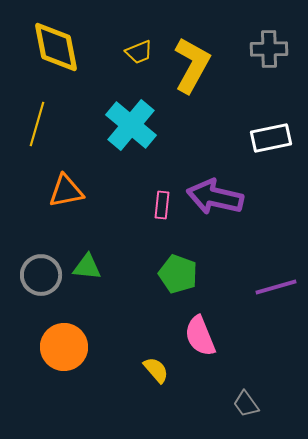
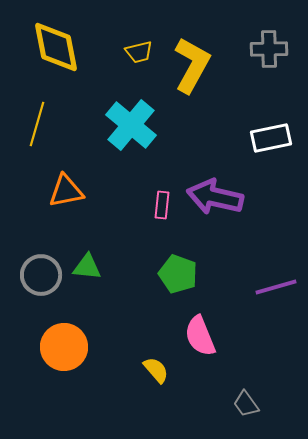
yellow trapezoid: rotated 8 degrees clockwise
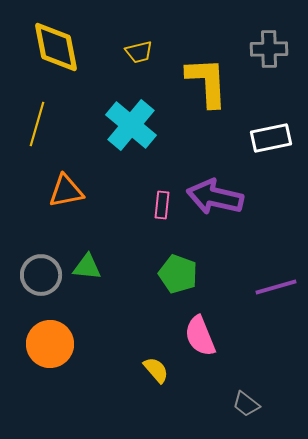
yellow L-shape: moved 15 px right, 17 px down; rotated 32 degrees counterclockwise
orange circle: moved 14 px left, 3 px up
gray trapezoid: rotated 16 degrees counterclockwise
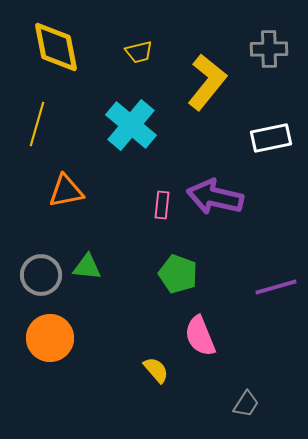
yellow L-shape: rotated 42 degrees clockwise
orange circle: moved 6 px up
gray trapezoid: rotated 96 degrees counterclockwise
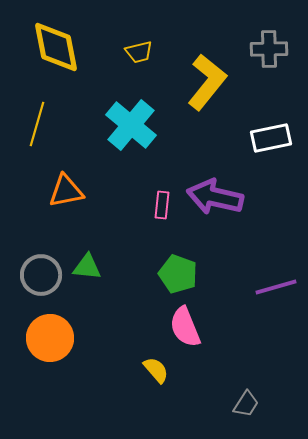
pink semicircle: moved 15 px left, 9 px up
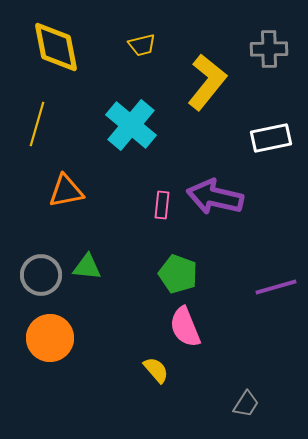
yellow trapezoid: moved 3 px right, 7 px up
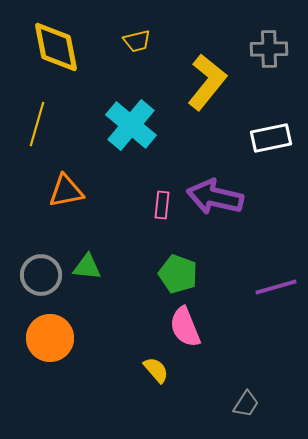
yellow trapezoid: moved 5 px left, 4 px up
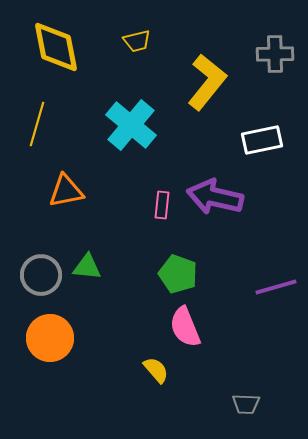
gray cross: moved 6 px right, 5 px down
white rectangle: moved 9 px left, 2 px down
gray trapezoid: rotated 60 degrees clockwise
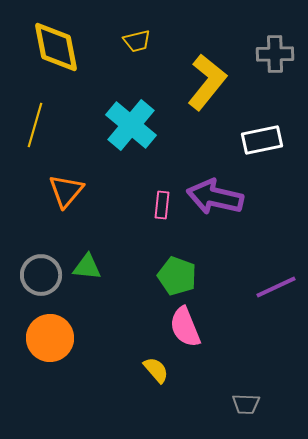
yellow line: moved 2 px left, 1 px down
orange triangle: rotated 39 degrees counterclockwise
green pentagon: moved 1 px left, 2 px down
purple line: rotated 9 degrees counterclockwise
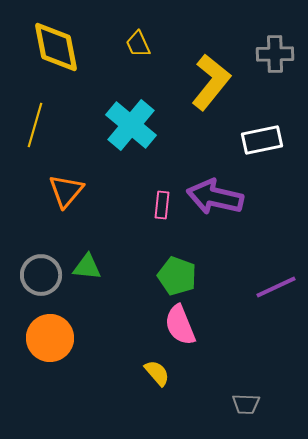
yellow trapezoid: moved 1 px right, 3 px down; rotated 80 degrees clockwise
yellow L-shape: moved 4 px right
pink semicircle: moved 5 px left, 2 px up
yellow semicircle: moved 1 px right, 3 px down
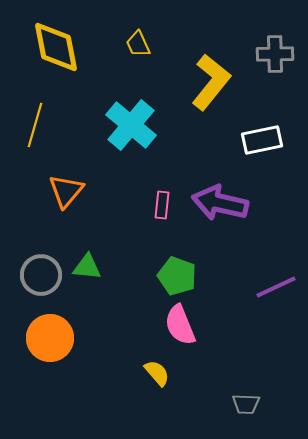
purple arrow: moved 5 px right, 6 px down
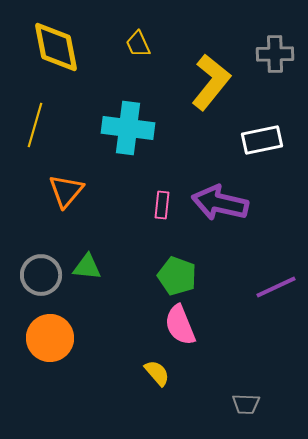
cyan cross: moved 3 px left, 3 px down; rotated 33 degrees counterclockwise
